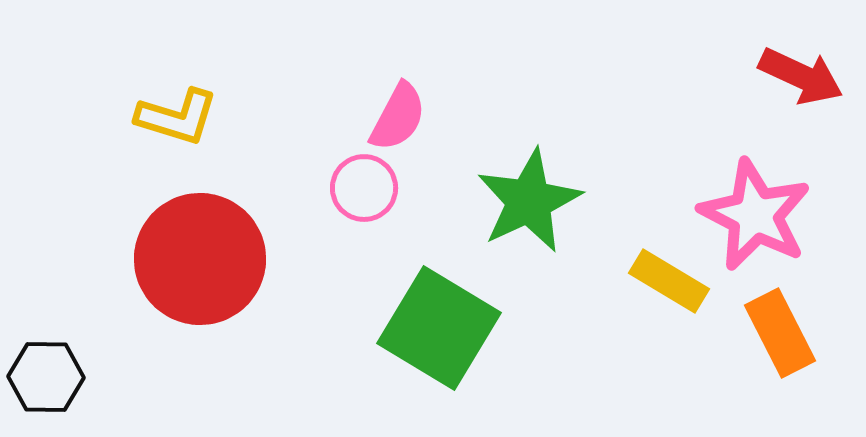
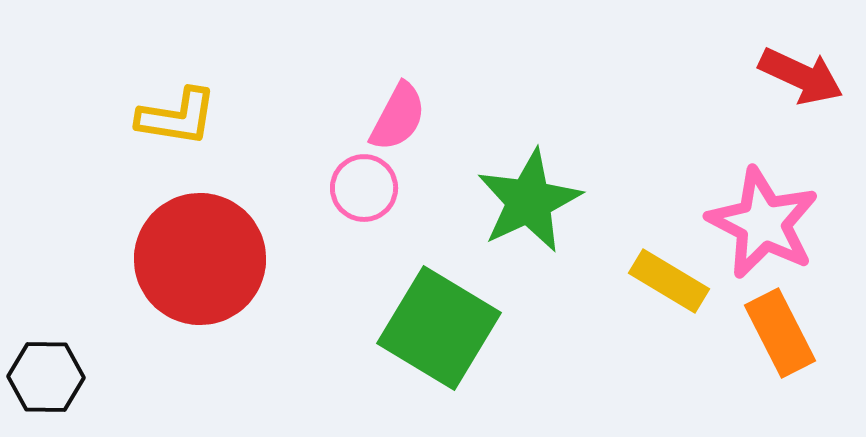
yellow L-shape: rotated 8 degrees counterclockwise
pink star: moved 8 px right, 8 px down
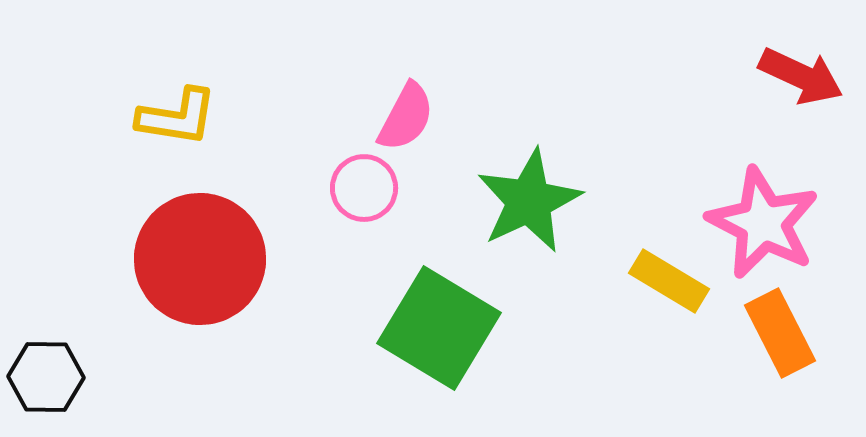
pink semicircle: moved 8 px right
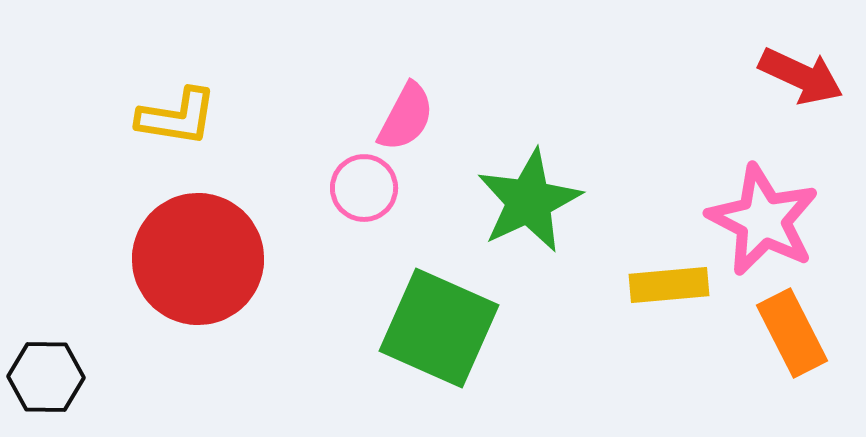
pink star: moved 3 px up
red circle: moved 2 px left
yellow rectangle: moved 4 px down; rotated 36 degrees counterclockwise
green square: rotated 7 degrees counterclockwise
orange rectangle: moved 12 px right
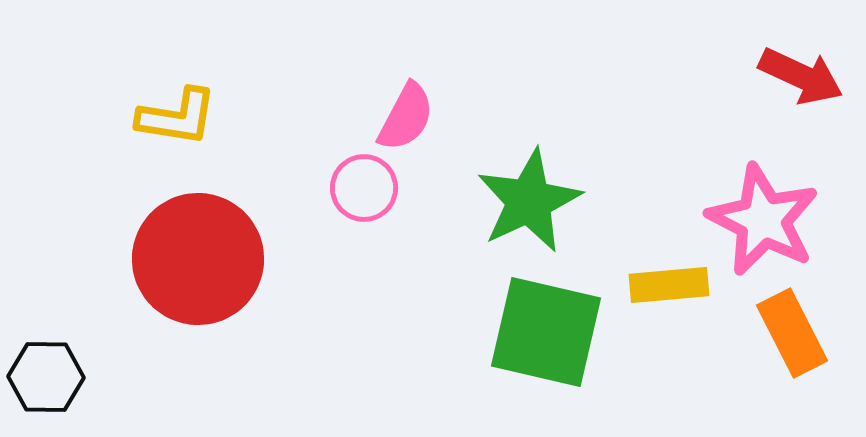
green square: moved 107 px right, 4 px down; rotated 11 degrees counterclockwise
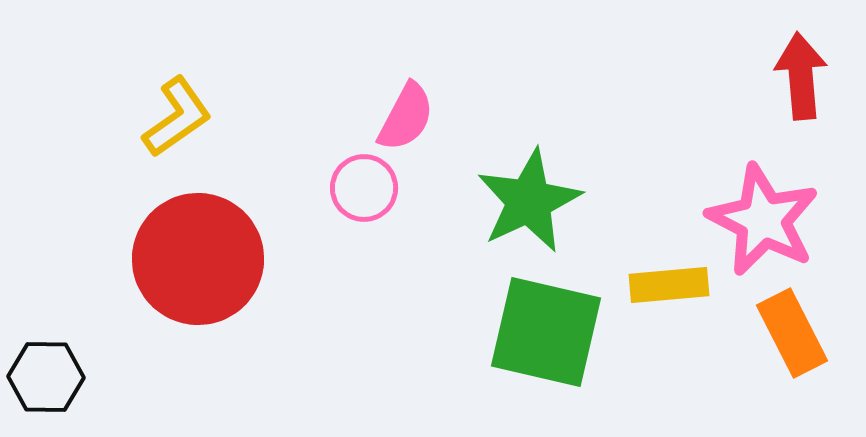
red arrow: rotated 120 degrees counterclockwise
yellow L-shape: rotated 44 degrees counterclockwise
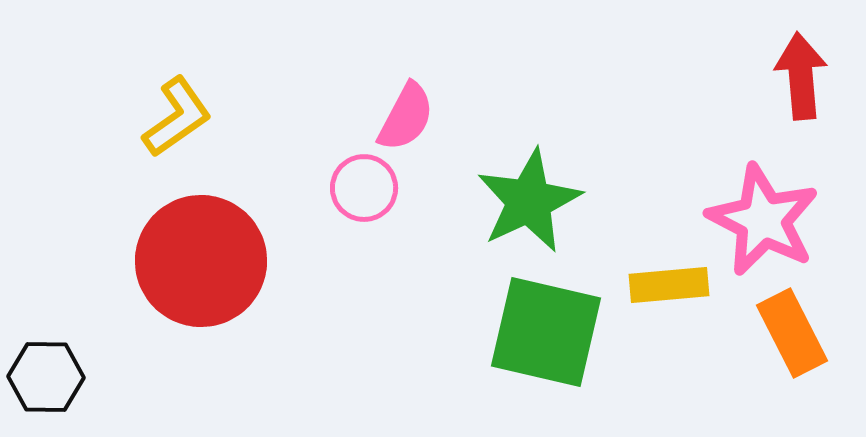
red circle: moved 3 px right, 2 px down
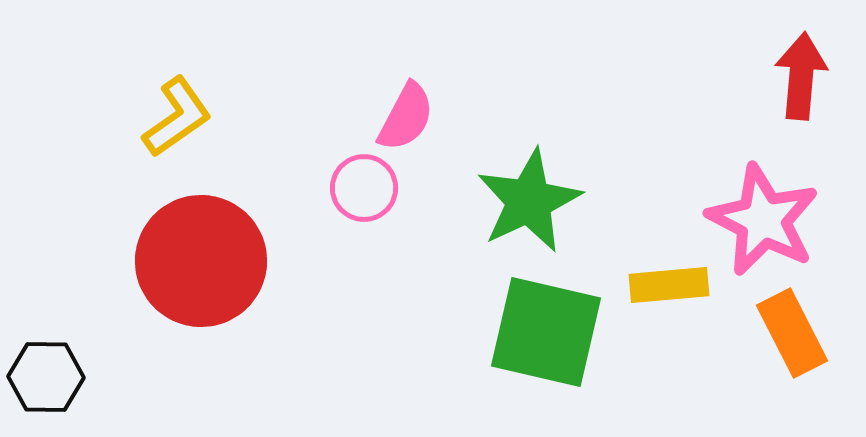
red arrow: rotated 10 degrees clockwise
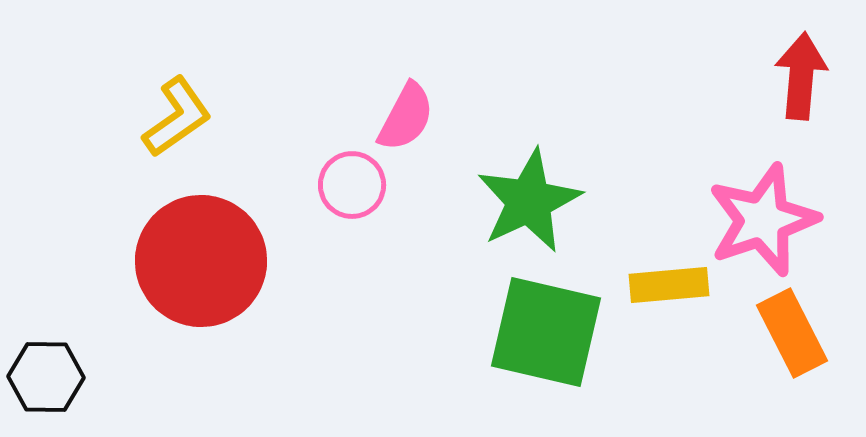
pink circle: moved 12 px left, 3 px up
pink star: rotated 26 degrees clockwise
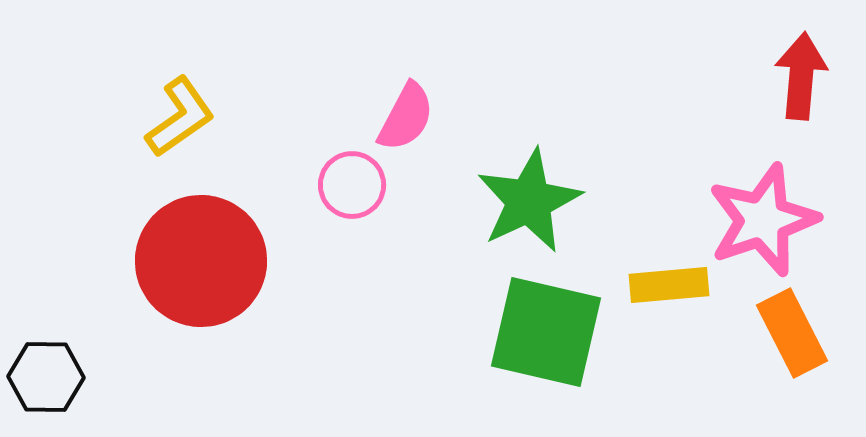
yellow L-shape: moved 3 px right
